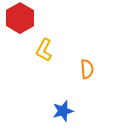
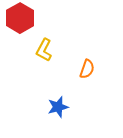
orange semicircle: rotated 24 degrees clockwise
blue star: moved 5 px left, 4 px up
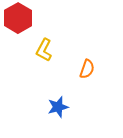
red hexagon: moved 2 px left
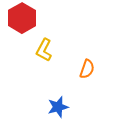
red hexagon: moved 4 px right
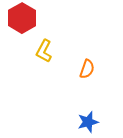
yellow L-shape: moved 1 px down
blue star: moved 30 px right, 15 px down
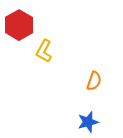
red hexagon: moved 3 px left, 7 px down
orange semicircle: moved 7 px right, 12 px down
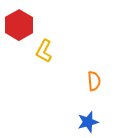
orange semicircle: rotated 24 degrees counterclockwise
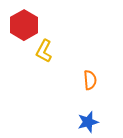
red hexagon: moved 5 px right
orange semicircle: moved 4 px left, 1 px up
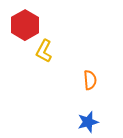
red hexagon: moved 1 px right
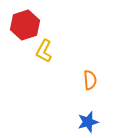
red hexagon: rotated 12 degrees clockwise
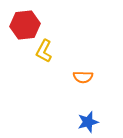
red hexagon: rotated 12 degrees clockwise
orange semicircle: moved 7 px left, 3 px up; rotated 96 degrees clockwise
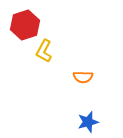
red hexagon: rotated 12 degrees counterclockwise
